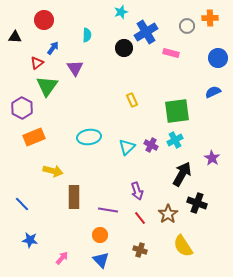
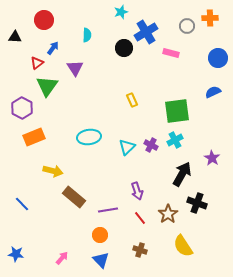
brown rectangle: rotated 50 degrees counterclockwise
purple line: rotated 18 degrees counterclockwise
blue star: moved 14 px left, 14 px down
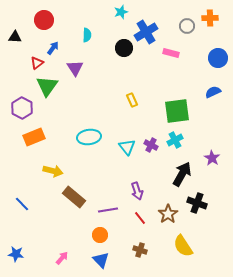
cyan triangle: rotated 24 degrees counterclockwise
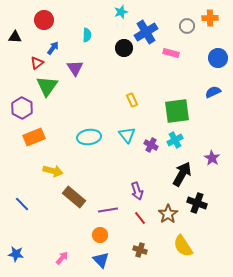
cyan triangle: moved 12 px up
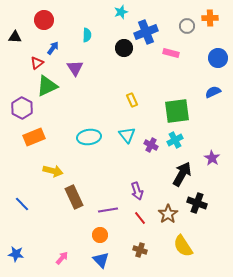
blue cross: rotated 10 degrees clockwise
green triangle: rotated 30 degrees clockwise
brown rectangle: rotated 25 degrees clockwise
